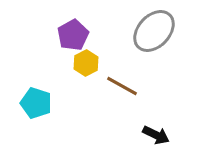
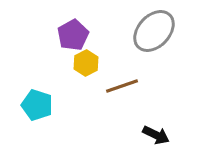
brown line: rotated 48 degrees counterclockwise
cyan pentagon: moved 1 px right, 2 px down
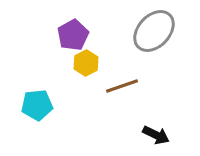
cyan pentagon: rotated 24 degrees counterclockwise
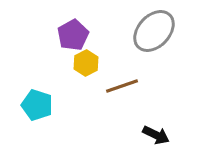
cyan pentagon: rotated 24 degrees clockwise
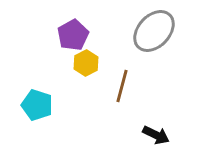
brown line: rotated 56 degrees counterclockwise
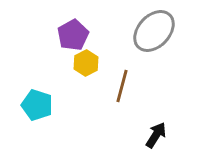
black arrow: rotated 84 degrees counterclockwise
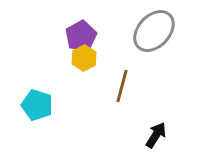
purple pentagon: moved 8 px right, 1 px down
yellow hexagon: moved 2 px left, 5 px up
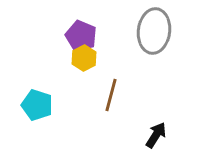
gray ellipse: rotated 36 degrees counterclockwise
purple pentagon: rotated 20 degrees counterclockwise
brown line: moved 11 px left, 9 px down
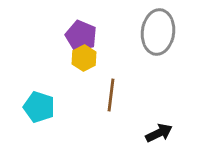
gray ellipse: moved 4 px right, 1 px down
brown line: rotated 8 degrees counterclockwise
cyan pentagon: moved 2 px right, 2 px down
black arrow: moved 3 px right, 2 px up; rotated 32 degrees clockwise
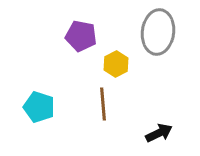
purple pentagon: rotated 12 degrees counterclockwise
yellow hexagon: moved 32 px right, 6 px down
brown line: moved 8 px left, 9 px down; rotated 12 degrees counterclockwise
